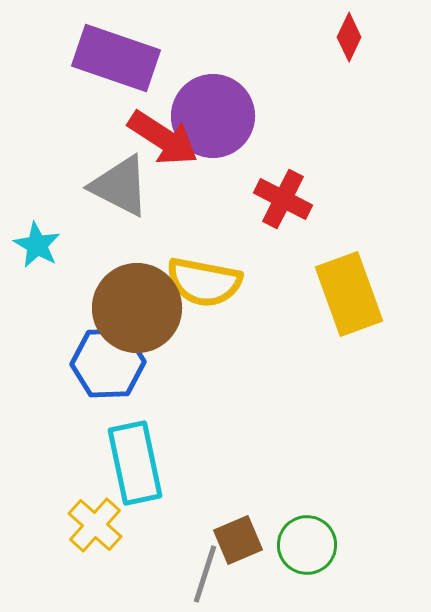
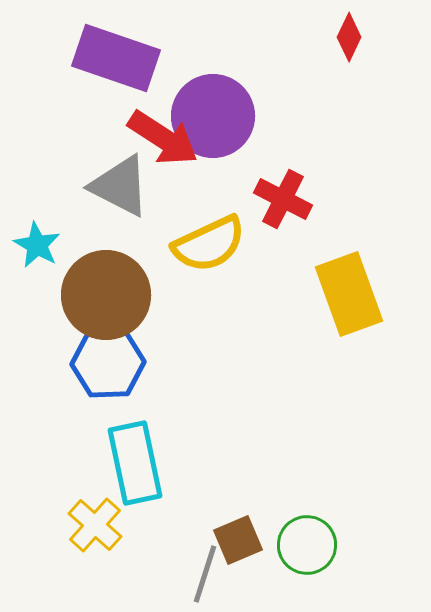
yellow semicircle: moved 5 px right, 38 px up; rotated 36 degrees counterclockwise
brown circle: moved 31 px left, 13 px up
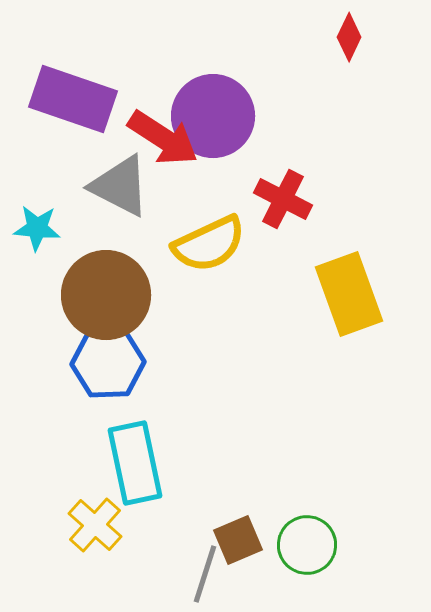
purple rectangle: moved 43 px left, 41 px down
cyan star: moved 17 px up; rotated 24 degrees counterclockwise
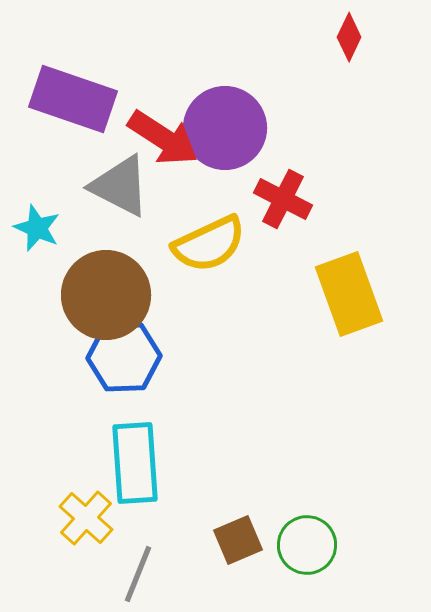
purple circle: moved 12 px right, 12 px down
cyan star: rotated 18 degrees clockwise
blue hexagon: moved 16 px right, 6 px up
cyan rectangle: rotated 8 degrees clockwise
yellow cross: moved 9 px left, 7 px up
gray line: moved 67 px left; rotated 4 degrees clockwise
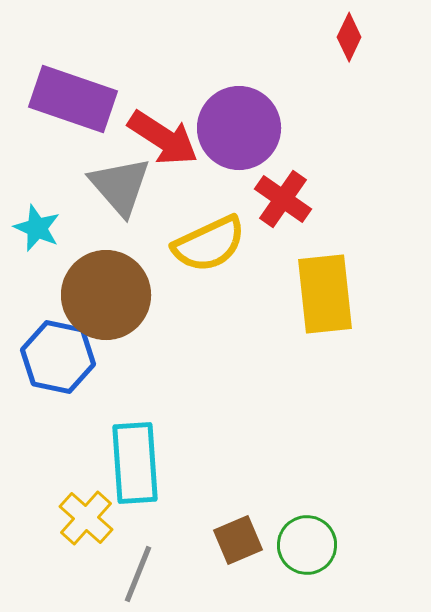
purple circle: moved 14 px right
gray triangle: rotated 22 degrees clockwise
red cross: rotated 8 degrees clockwise
yellow rectangle: moved 24 px left; rotated 14 degrees clockwise
blue hexagon: moved 66 px left; rotated 14 degrees clockwise
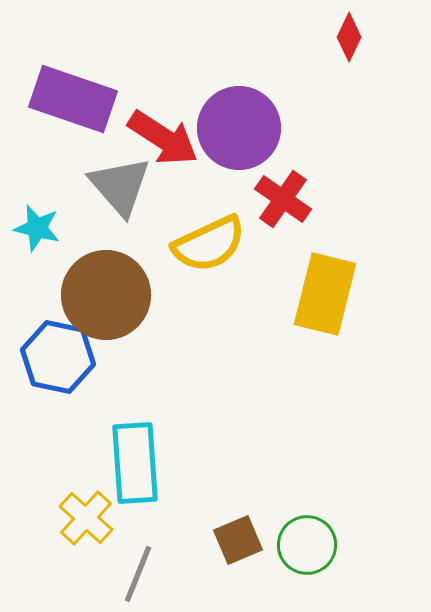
cyan star: rotated 9 degrees counterclockwise
yellow rectangle: rotated 20 degrees clockwise
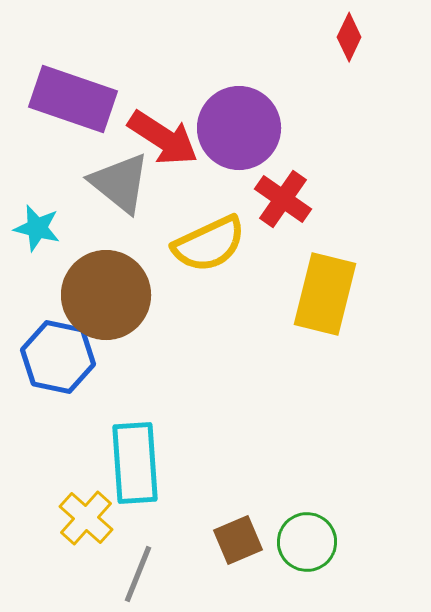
gray triangle: moved 3 px up; rotated 10 degrees counterclockwise
green circle: moved 3 px up
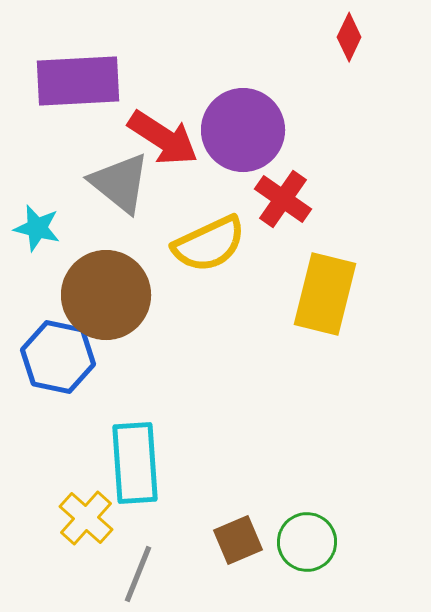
purple rectangle: moved 5 px right, 18 px up; rotated 22 degrees counterclockwise
purple circle: moved 4 px right, 2 px down
